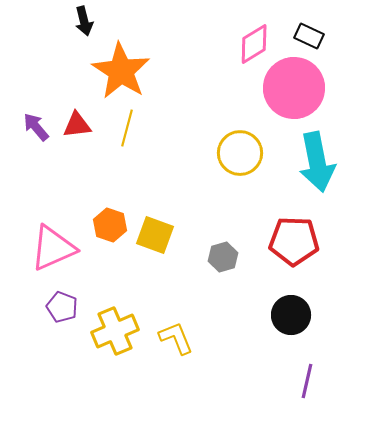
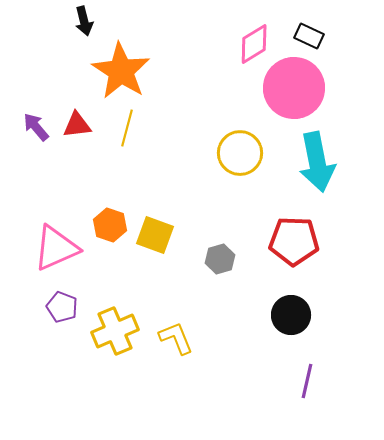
pink triangle: moved 3 px right
gray hexagon: moved 3 px left, 2 px down
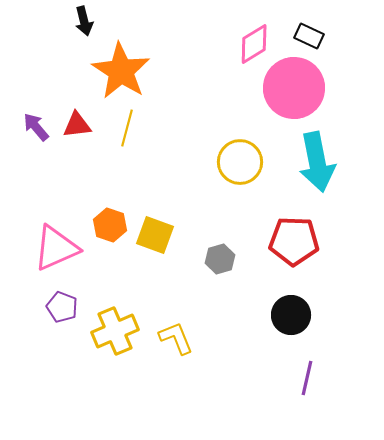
yellow circle: moved 9 px down
purple line: moved 3 px up
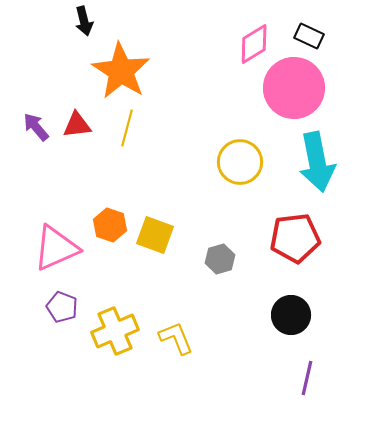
red pentagon: moved 1 px right, 3 px up; rotated 9 degrees counterclockwise
